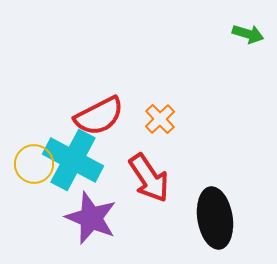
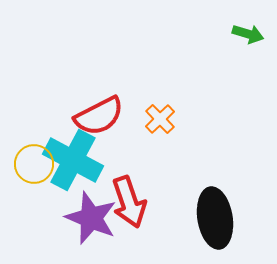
red arrow: moved 20 px left, 24 px down; rotated 15 degrees clockwise
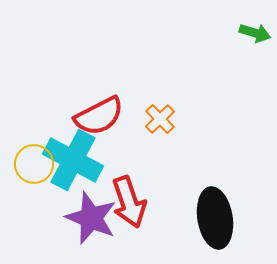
green arrow: moved 7 px right, 1 px up
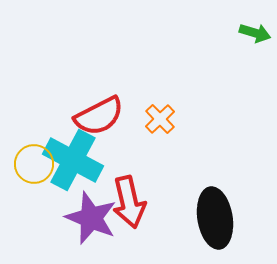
red arrow: rotated 6 degrees clockwise
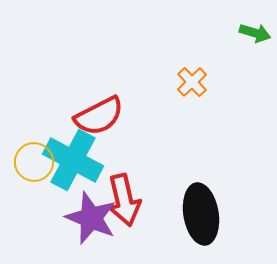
orange cross: moved 32 px right, 37 px up
yellow circle: moved 2 px up
red arrow: moved 5 px left, 2 px up
black ellipse: moved 14 px left, 4 px up
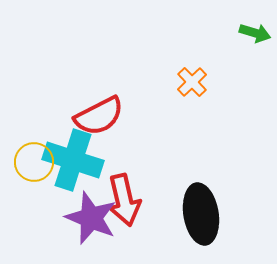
cyan cross: rotated 10 degrees counterclockwise
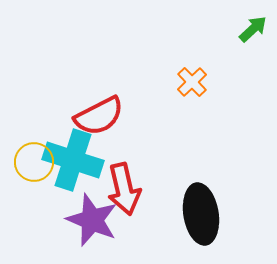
green arrow: moved 2 px left, 4 px up; rotated 60 degrees counterclockwise
red arrow: moved 11 px up
purple star: moved 1 px right, 2 px down
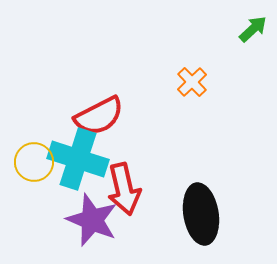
cyan cross: moved 5 px right, 1 px up
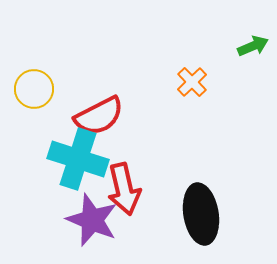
green arrow: moved 17 px down; rotated 20 degrees clockwise
yellow circle: moved 73 px up
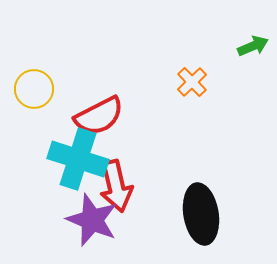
red arrow: moved 8 px left, 3 px up
